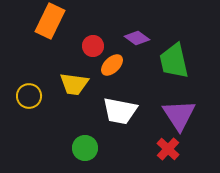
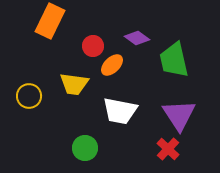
green trapezoid: moved 1 px up
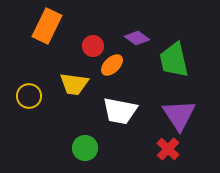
orange rectangle: moved 3 px left, 5 px down
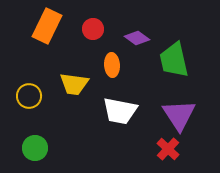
red circle: moved 17 px up
orange ellipse: rotated 50 degrees counterclockwise
green circle: moved 50 px left
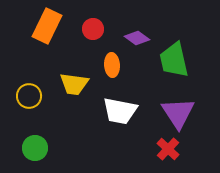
purple triangle: moved 1 px left, 2 px up
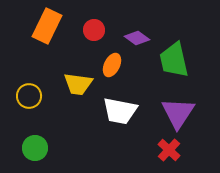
red circle: moved 1 px right, 1 px down
orange ellipse: rotated 30 degrees clockwise
yellow trapezoid: moved 4 px right
purple triangle: rotated 6 degrees clockwise
red cross: moved 1 px right, 1 px down
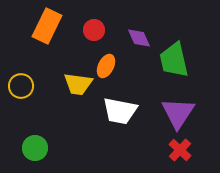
purple diamond: moved 2 px right; rotated 30 degrees clockwise
orange ellipse: moved 6 px left, 1 px down
yellow circle: moved 8 px left, 10 px up
red cross: moved 11 px right
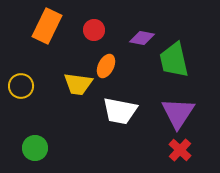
purple diamond: moved 3 px right; rotated 55 degrees counterclockwise
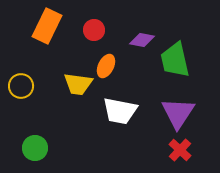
purple diamond: moved 2 px down
green trapezoid: moved 1 px right
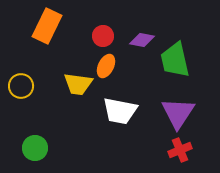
red circle: moved 9 px right, 6 px down
red cross: rotated 25 degrees clockwise
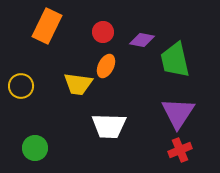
red circle: moved 4 px up
white trapezoid: moved 11 px left, 15 px down; rotated 9 degrees counterclockwise
